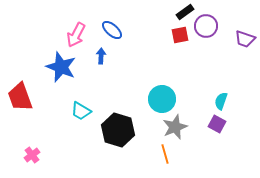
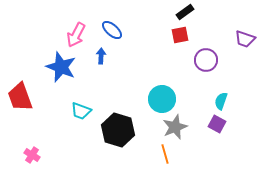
purple circle: moved 34 px down
cyan trapezoid: rotated 10 degrees counterclockwise
pink cross: rotated 21 degrees counterclockwise
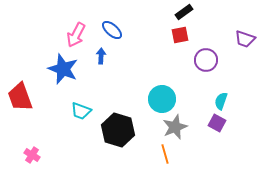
black rectangle: moved 1 px left
blue star: moved 2 px right, 2 px down
purple square: moved 1 px up
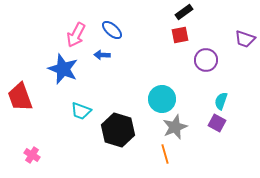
blue arrow: moved 1 px right, 1 px up; rotated 91 degrees counterclockwise
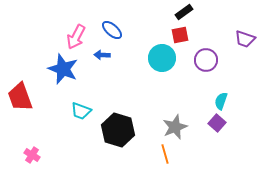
pink arrow: moved 2 px down
cyan circle: moved 41 px up
purple square: rotated 12 degrees clockwise
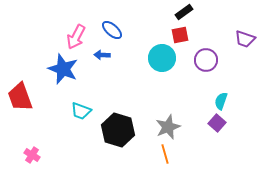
gray star: moved 7 px left
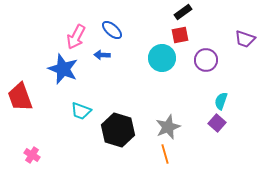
black rectangle: moved 1 px left
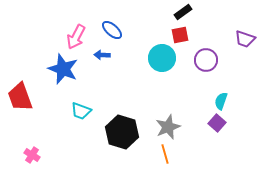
black hexagon: moved 4 px right, 2 px down
